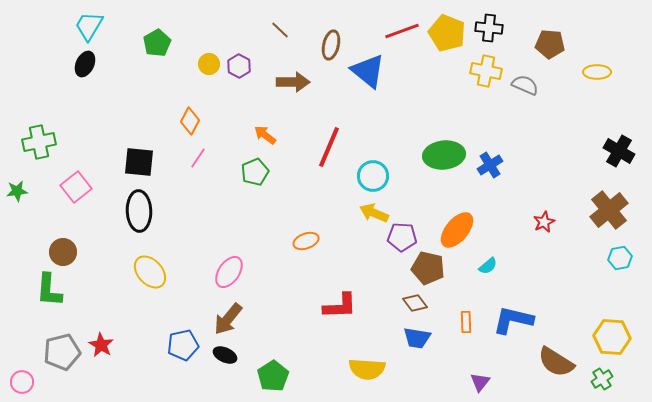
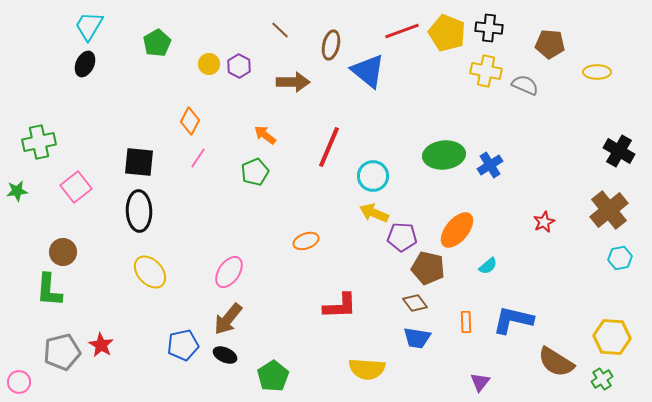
pink circle at (22, 382): moved 3 px left
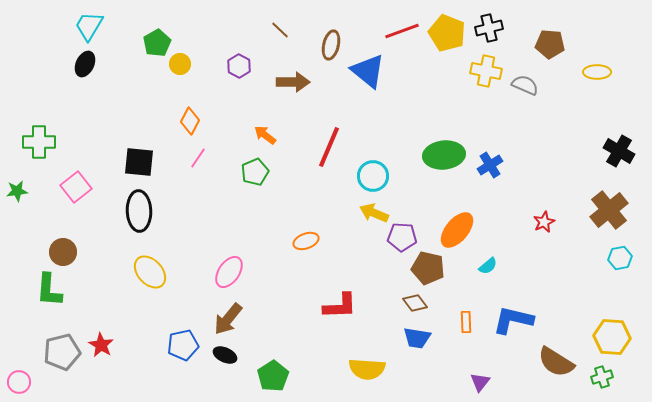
black cross at (489, 28): rotated 20 degrees counterclockwise
yellow circle at (209, 64): moved 29 px left
green cross at (39, 142): rotated 12 degrees clockwise
green cross at (602, 379): moved 2 px up; rotated 15 degrees clockwise
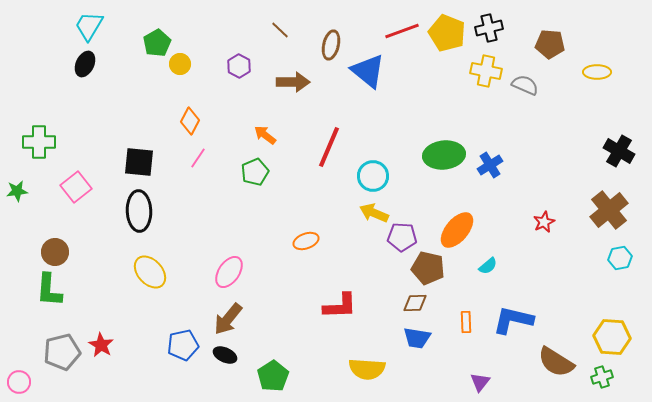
brown circle at (63, 252): moved 8 px left
brown diamond at (415, 303): rotated 55 degrees counterclockwise
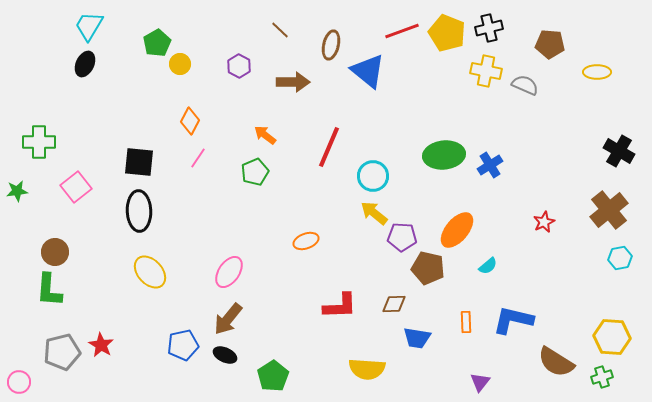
yellow arrow at (374, 213): rotated 16 degrees clockwise
brown diamond at (415, 303): moved 21 px left, 1 px down
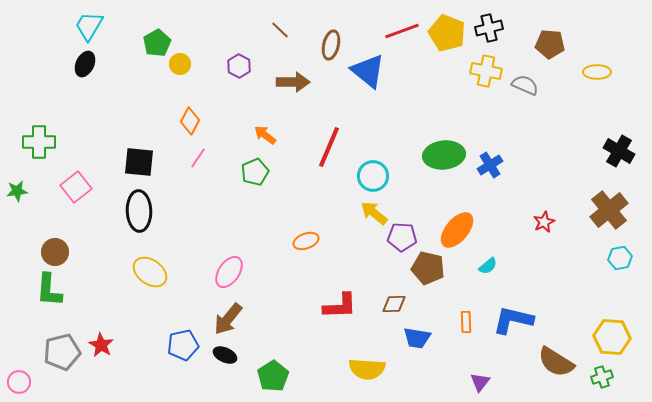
yellow ellipse at (150, 272): rotated 12 degrees counterclockwise
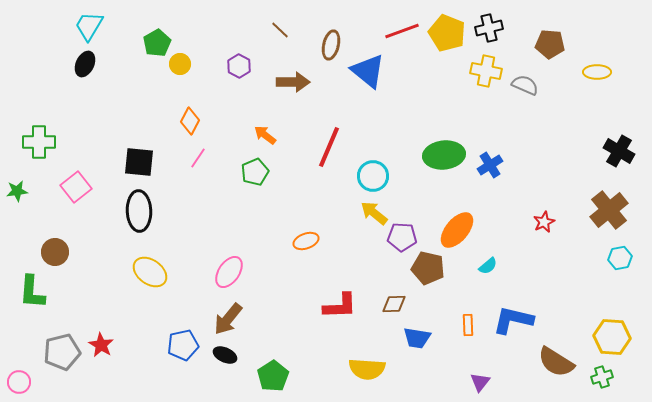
green L-shape at (49, 290): moved 17 px left, 2 px down
orange rectangle at (466, 322): moved 2 px right, 3 px down
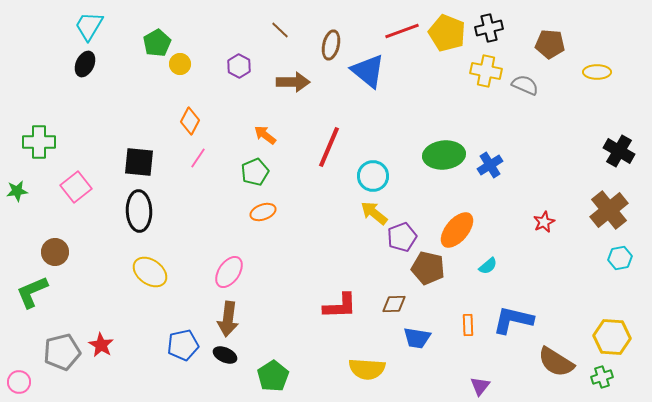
purple pentagon at (402, 237): rotated 24 degrees counterclockwise
orange ellipse at (306, 241): moved 43 px left, 29 px up
green L-shape at (32, 292): rotated 63 degrees clockwise
brown arrow at (228, 319): rotated 32 degrees counterclockwise
purple triangle at (480, 382): moved 4 px down
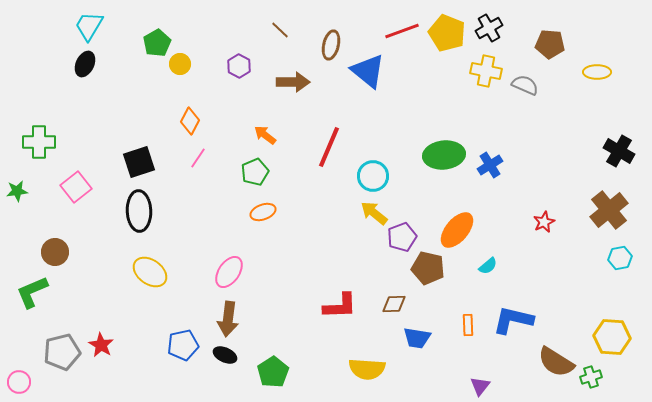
black cross at (489, 28): rotated 16 degrees counterclockwise
black square at (139, 162): rotated 24 degrees counterclockwise
green pentagon at (273, 376): moved 4 px up
green cross at (602, 377): moved 11 px left
